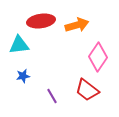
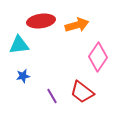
red trapezoid: moved 5 px left, 2 px down
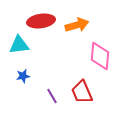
pink diamond: moved 2 px right, 1 px up; rotated 28 degrees counterclockwise
red trapezoid: rotated 30 degrees clockwise
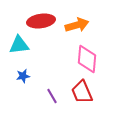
pink diamond: moved 13 px left, 3 px down
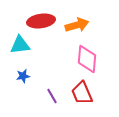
cyan triangle: moved 1 px right
red trapezoid: moved 1 px down
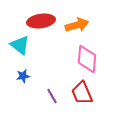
cyan triangle: rotated 45 degrees clockwise
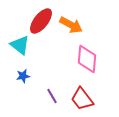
red ellipse: rotated 44 degrees counterclockwise
orange arrow: moved 6 px left; rotated 45 degrees clockwise
red trapezoid: moved 6 px down; rotated 15 degrees counterclockwise
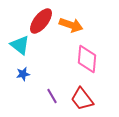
orange arrow: rotated 10 degrees counterclockwise
blue star: moved 2 px up
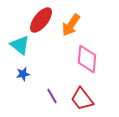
red ellipse: moved 1 px up
orange arrow: rotated 105 degrees clockwise
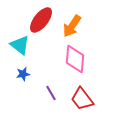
orange arrow: moved 1 px right, 1 px down
pink diamond: moved 12 px left
purple line: moved 1 px left, 3 px up
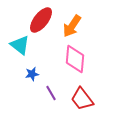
blue star: moved 9 px right
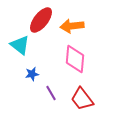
orange arrow: rotated 50 degrees clockwise
